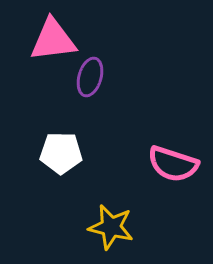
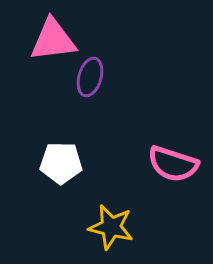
white pentagon: moved 10 px down
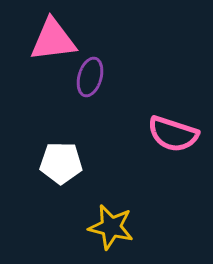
pink semicircle: moved 30 px up
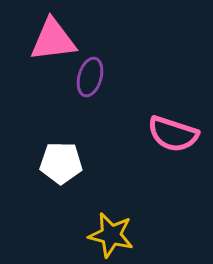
yellow star: moved 8 px down
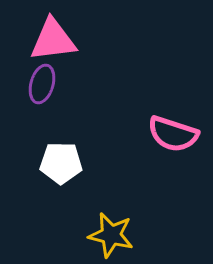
purple ellipse: moved 48 px left, 7 px down
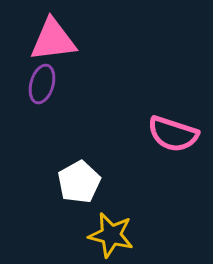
white pentagon: moved 18 px right, 19 px down; rotated 30 degrees counterclockwise
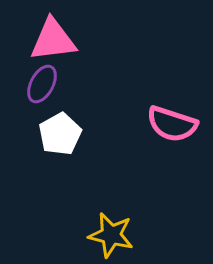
purple ellipse: rotated 12 degrees clockwise
pink semicircle: moved 1 px left, 10 px up
white pentagon: moved 19 px left, 48 px up
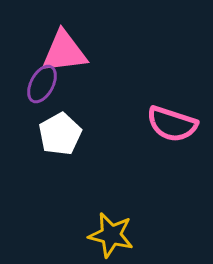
pink triangle: moved 11 px right, 12 px down
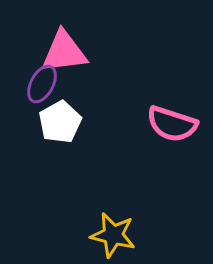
white pentagon: moved 12 px up
yellow star: moved 2 px right
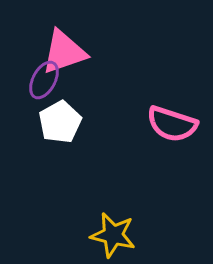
pink triangle: rotated 12 degrees counterclockwise
purple ellipse: moved 2 px right, 4 px up
